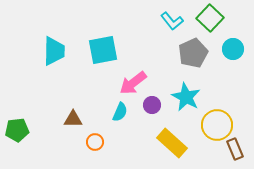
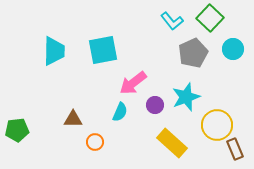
cyan star: rotated 24 degrees clockwise
purple circle: moved 3 px right
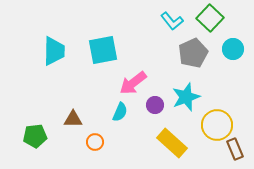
green pentagon: moved 18 px right, 6 px down
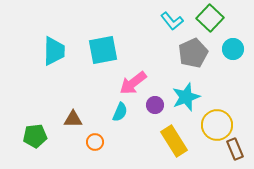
yellow rectangle: moved 2 px right, 2 px up; rotated 16 degrees clockwise
